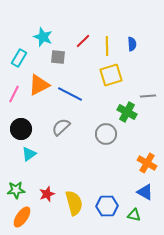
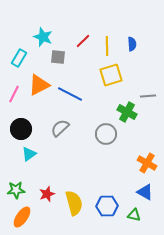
gray semicircle: moved 1 px left, 1 px down
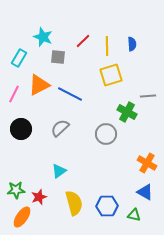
cyan triangle: moved 30 px right, 17 px down
red star: moved 8 px left, 3 px down
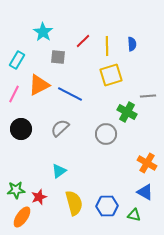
cyan star: moved 5 px up; rotated 12 degrees clockwise
cyan rectangle: moved 2 px left, 2 px down
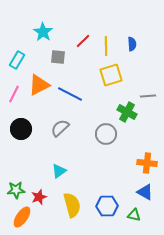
yellow line: moved 1 px left
orange cross: rotated 24 degrees counterclockwise
yellow semicircle: moved 2 px left, 2 px down
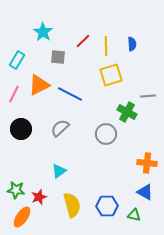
green star: rotated 12 degrees clockwise
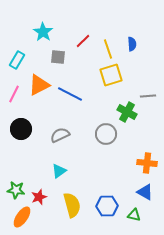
yellow line: moved 2 px right, 3 px down; rotated 18 degrees counterclockwise
gray semicircle: moved 7 px down; rotated 18 degrees clockwise
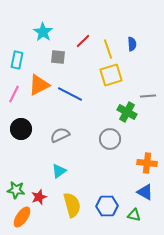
cyan rectangle: rotated 18 degrees counterclockwise
gray circle: moved 4 px right, 5 px down
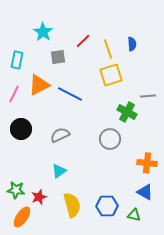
gray square: rotated 14 degrees counterclockwise
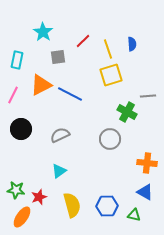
orange triangle: moved 2 px right
pink line: moved 1 px left, 1 px down
